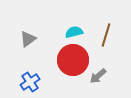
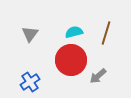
brown line: moved 2 px up
gray triangle: moved 2 px right, 5 px up; rotated 18 degrees counterclockwise
red circle: moved 2 px left
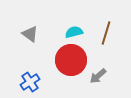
gray triangle: rotated 30 degrees counterclockwise
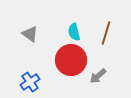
cyan semicircle: rotated 90 degrees counterclockwise
